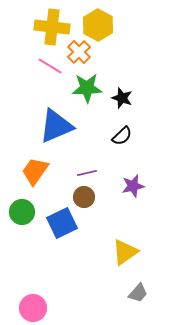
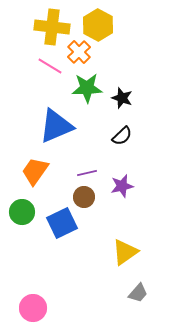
purple star: moved 11 px left
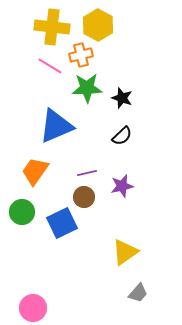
orange cross: moved 2 px right, 3 px down; rotated 30 degrees clockwise
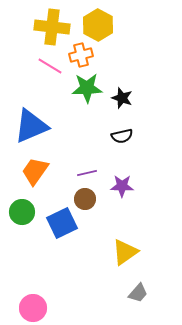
blue triangle: moved 25 px left
black semicircle: rotated 30 degrees clockwise
purple star: rotated 15 degrees clockwise
brown circle: moved 1 px right, 2 px down
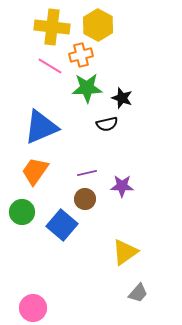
blue triangle: moved 10 px right, 1 px down
black semicircle: moved 15 px left, 12 px up
blue square: moved 2 px down; rotated 24 degrees counterclockwise
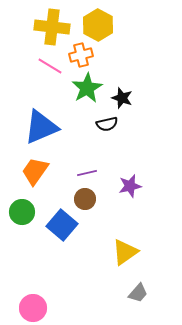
green star: rotated 28 degrees counterclockwise
purple star: moved 8 px right; rotated 15 degrees counterclockwise
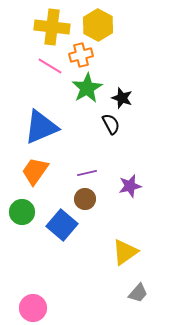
black semicircle: moved 4 px right; rotated 105 degrees counterclockwise
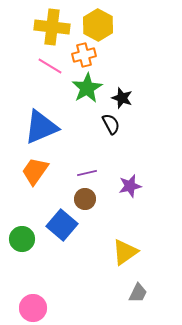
orange cross: moved 3 px right
green circle: moved 27 px down
gray trapezoid: rotated 15 degrees counterclockwise
